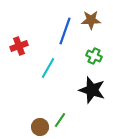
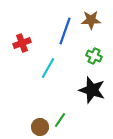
red cross: moved 3 px right, 3 px up
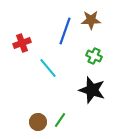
cyan line: rotated 70 degrees counterclockwise
brown circle: moved 2 px left, 5 px up
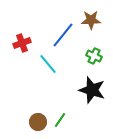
blue line: moved 2 px left, 4 px down; rotated 20 degrees clockwise
cyan line: moved 4 px up
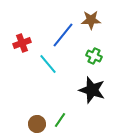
brown circle: moved 1 px left, 2 px down
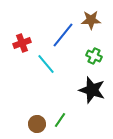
cyan line: moved 2 px left
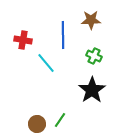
blue line: rotated 40 degrees counterclockwise
red cross: moved 1 px right, 3 px up; rotated 30 degrees clockwise
cyan line: moved 1 px up
black star: rotated 20 degrees clockwise
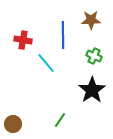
brown circle: moved 24 px left
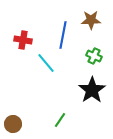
blue line: rotated 12 degrees clockwise
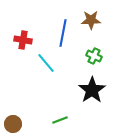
blue line: moved 2 px up
green line: rotated 35 degrees clockwise
